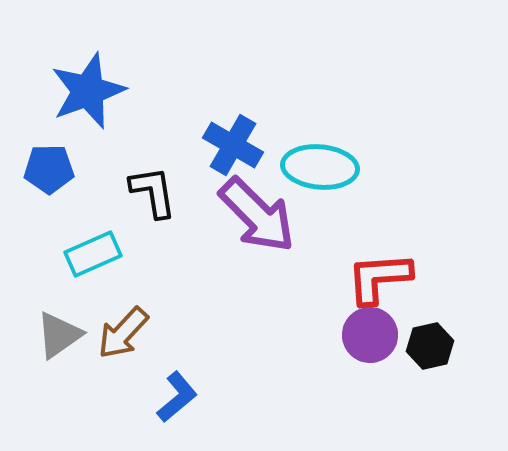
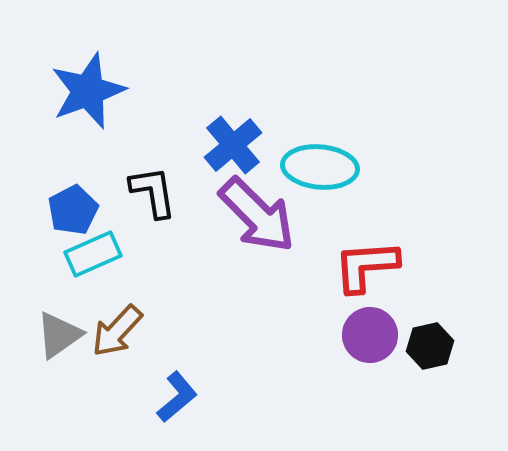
blue cross: rotated 20 degrees clockwise
blue pentagon: moved 24 px right, 41 px down; rotated 27 degrees counterclockwise
red L-shape: moved 13 px left, 12 px up
brown arrow: moved 6 px left, 2 px up
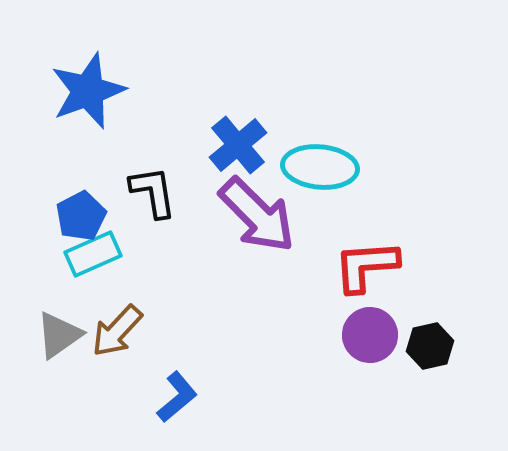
blue cross: moved 5 px right
blue pentagon: moved 8 px right, 6 px down
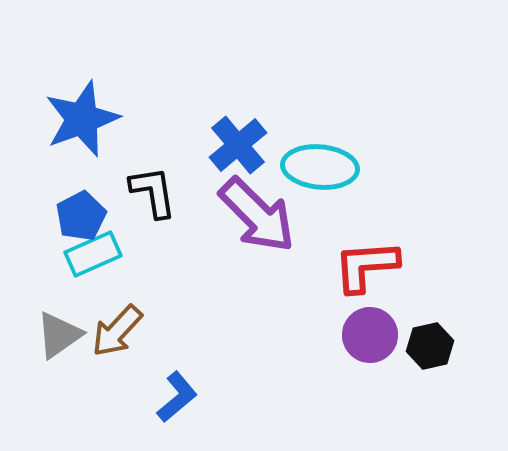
blue star: moved 6 px left, 28 px down
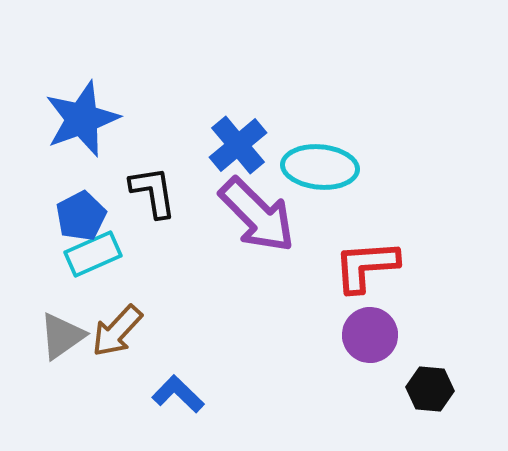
gray triangle: moved 3 px right, 1 px down
black hexagon: moved 43 px down; rotated 18 degrees clockwise
blue L-shape: moved 1 px right, 3 px up; rotated 96 degrees counterclockwise
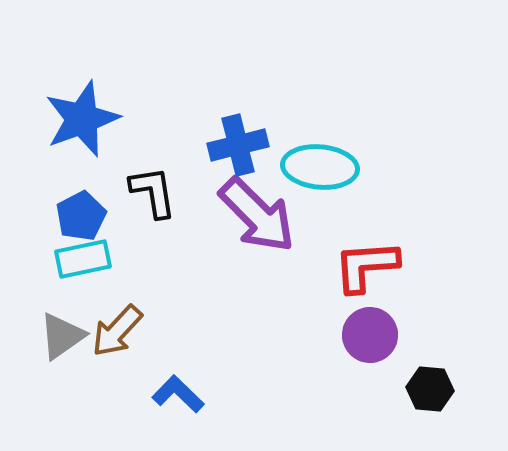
blue cross: rotated 26 degrees clockwise
cyan rectangle: moved 10 px left, 5 px down; rotated 12 degrees clockwise
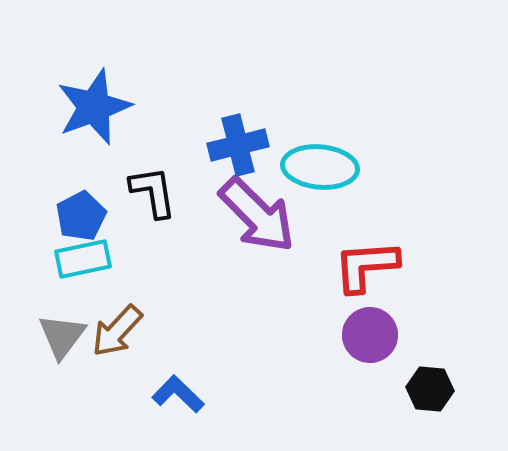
blue star: moved 12 px right, 12 px up
gray triangle: rotated 18 degrees counterclockwise
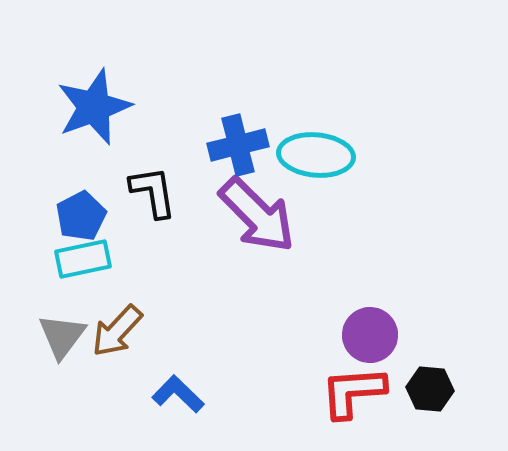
cyan ellipse: moved 4 px left, 12 px up
red L-shape: moved 13 px left, 126 px down
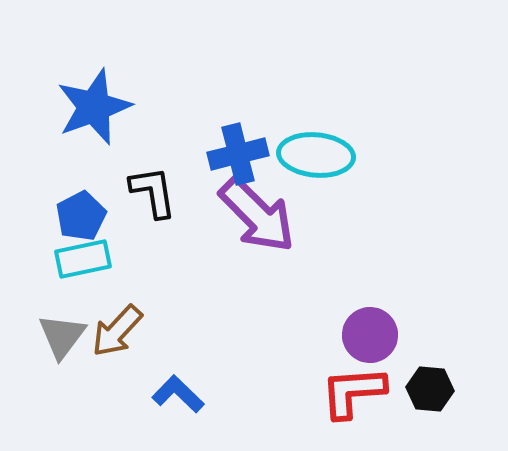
blue cross: moved 9 px down
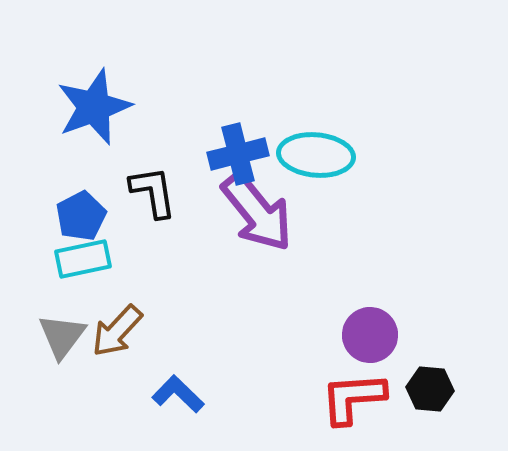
purple arrow: moved 3 px up; rotated 6 degrees clockwise
red L-shape: moved 6 px down
